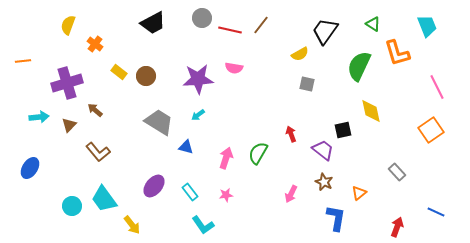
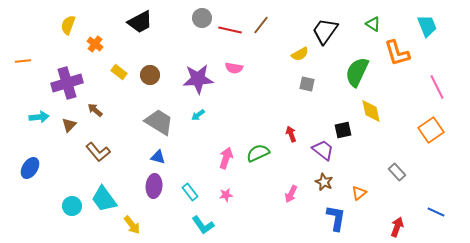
black trapezoid at (153, 23): moved 13 px left, 1 px up
green semicircle at (359, 66): moved 2 px left, 6 px down
brown circle at (146, 76): moved 4 px right, 1 px up
blue triangle at (186, 147): moved 28 px left, 10 px down
green semicircle at (258, 153): rotated 35 degrees clockwise
purple ellipse at (154, 186): rotated 35 degrees counterclockwise
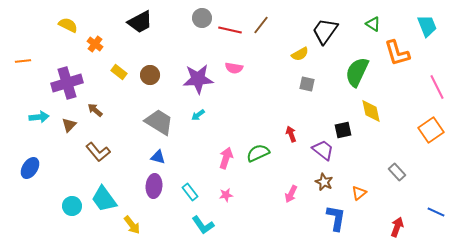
yellow semicircle at (68, 25): rotated 96 degrees clockwise
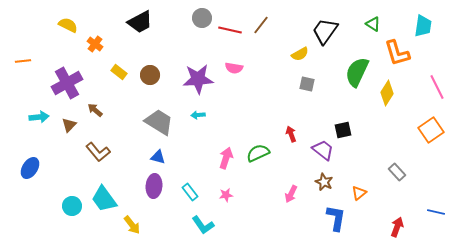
cyan trapezoid at (427, 26): moved 4 px left; rotated 30 degrees clockwise
purple cross at (67, 83): rotated 12 degrees counterclockwise
yellow diamond at (371, 111): moved 16 px right, 18 px up; rotated 45 degrees clockwise
cyan arrow at (198, 115): rotated 32 degrees clockwise
blue line at (436, 212): rotated 12 degrees counterclockwise
